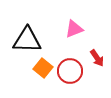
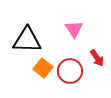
pink triangle: rotated 42 degrees counterclockwise
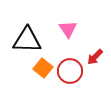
pink triangle: moved 6 px left
red arrow: moved 2 px left, 1 px up; rotated 78 degrees clockwise
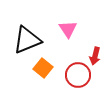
black triangle: rotated 24 degrees counterclockwise
red arrow: moved 1 px up; rotated 30 degrees counterclockwise
red circle: moved 8 px right, 4 px down
